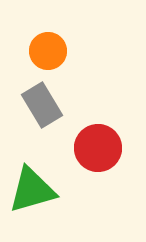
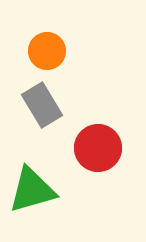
orange circle: moved 1 px left
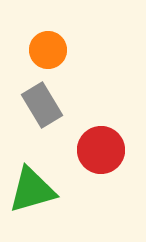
orange circle: moved 1 px right, 1 px up
red circle: moved 3 px right, 2 px down
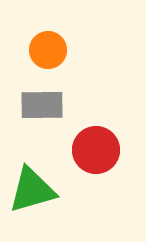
gray rectangle: rotated 60 degrees counterclockwise
red circle: moved 5 px left
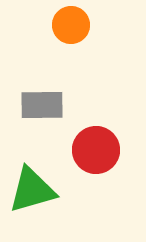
orange circle: moved 23 px right, 25 px up
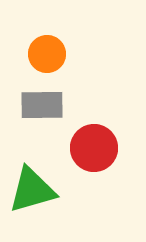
orange circle: moved 24 px left, 29 px down
red circle: moved 2 px left, 2 px up
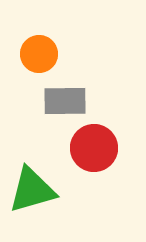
orange circle: moved 8 px left
gray rectangle: moved 23 px right, 4 px up
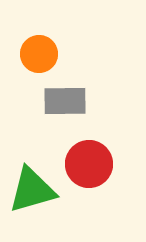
red circle: moved 5 px left, 16 px down
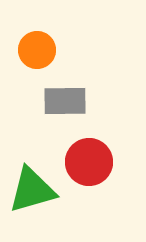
orange circle: moved 2 px left, 4 px up
red circle: moved 2 px up
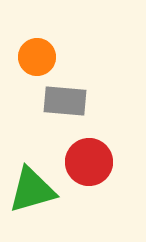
orange circle: moved 7 px down
gray rectangle: rotated 6 degrees clockwise
